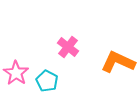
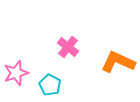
pink star: rotated 20 degrees clockwise
cyan pentagon: moved 3 px right, 4 px down
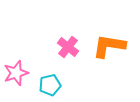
orange L-shape: moved 9 px left, 16 px up; rotated 16 degrees counterclockwise
cyan pentagon: rotated 30 degrees clockwise
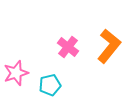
orange L-shape: rotated 120 degrees clockwise
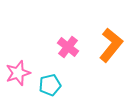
orange L-shape: moved 2 px right, 1 px up
pink star: moved 2 px right
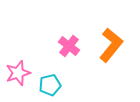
pink cross: moved 1 px right, 1 px up
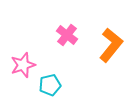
pink cross: moved 2 px left, 11 px up
pink star: moved 5 px right, 8 px up
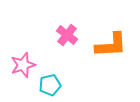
orange L-shape: rotated 48 degrees clockwise
